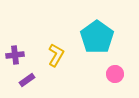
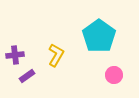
cyan pentagon: moved 2 px right, 1 px up
pink circle: moved 1 px left, 1 px down
purple rectangle: moved 4 px up
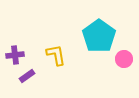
yellow L-shape: rotated 40 degrees counterclockwise
pink circle: moved 10 px right, 16 px up
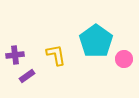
cyan pentagon: moved 3 px left, 5 px down
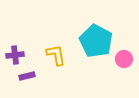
cyan pentagon: rotated 8 degrees counterclockwise
purple rectangle: rotated 21 degrees clockwise
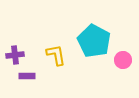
cyan pentagon: moved 2 px left
pink circle: moved 1 px left, 1 px down
purple rectangle: rotated 14 degrees clockwise
